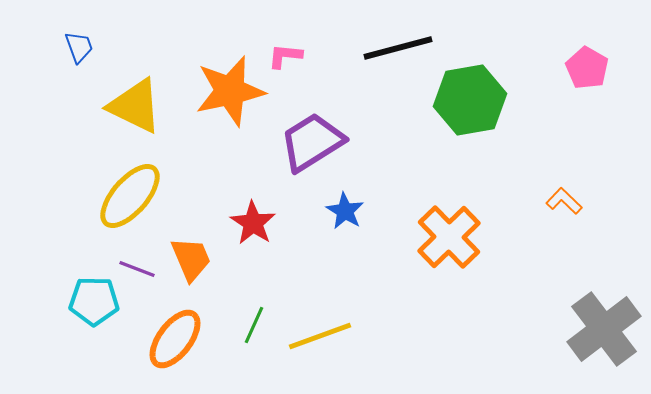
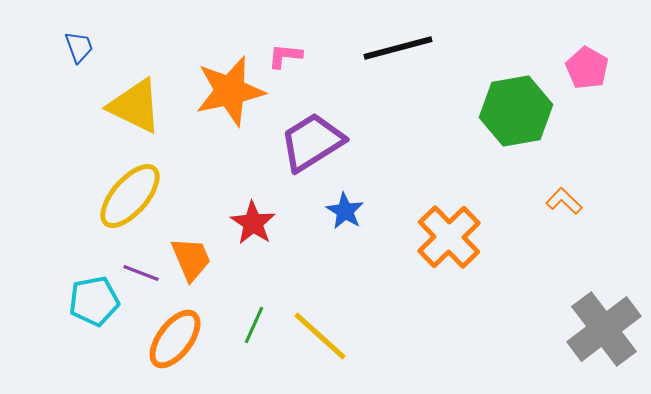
green hexagon: moved 46 px right, 11 px down
purple line: moved 4 px right, 4 px down
cyan pentagon: rotated 12 degrees counterclockwise
yellow line: rotated 62 degrees clockwise
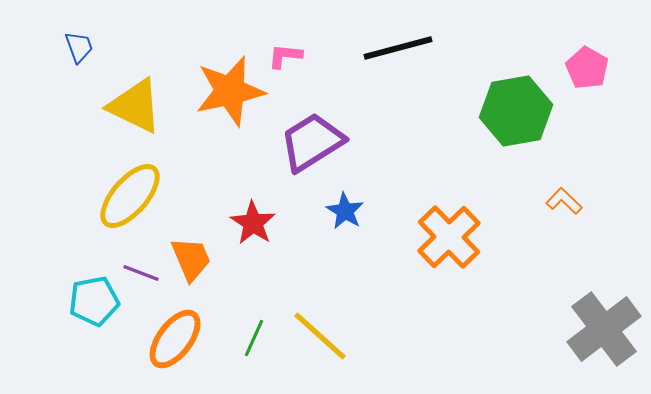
green line: moved 13 px down
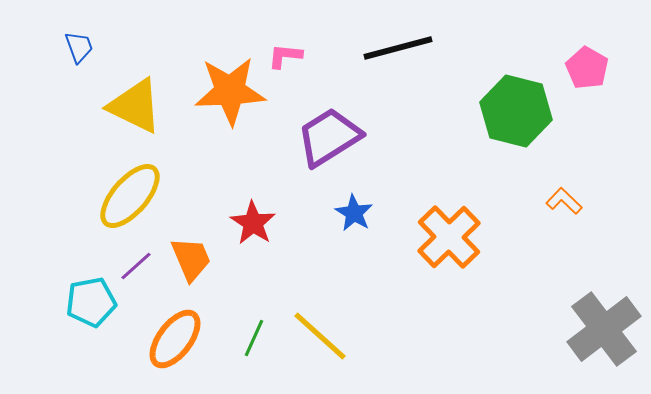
orange star: rotated 10 degrees clockwise
green hexagon: rotated 24 degrees clockwise
purple trapezoid: moved 17 px right, 5 px up
blue star: moved 9 px right, 2 px down
purple line: moved 5 px left, 7 px up; rotated 63 degrees counterclockwise
cyan pentagon: moved 3 px left, 1 px down
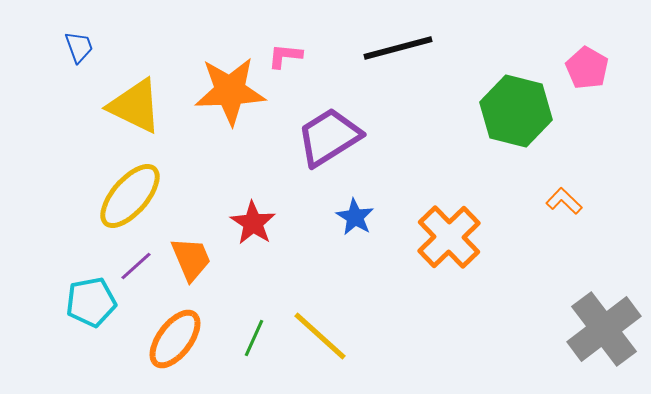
blue star: moved 1 px right, 4 px down
